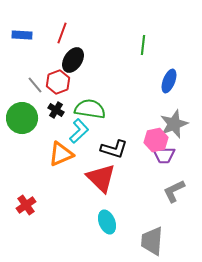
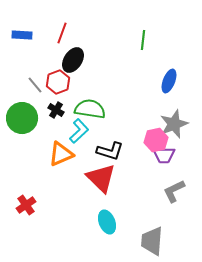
green line: moved 5 px up
black L-shape: moved 4 px left, 2 px down
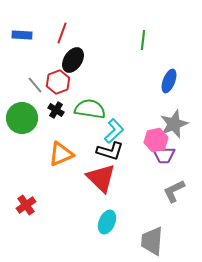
cyan L-shape: moved 35 px right
cyan ellipse: rotated 45 degrees clockwise
